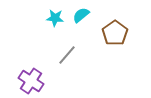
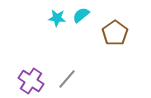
cyan star: moved 2 px right
gray line: moved 24 px down
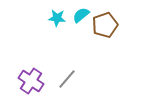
brown pentagon: moved 10 px left, 8 px up; rotated 15 degrees clockwise
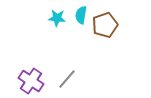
cyan semicircle: rotated 42 degrees counterclockwise
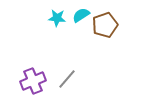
cyan semicircle: rotated 48 degrees clockwise
purple cross: moved 2 px right; rotated 35 degrees clockwise
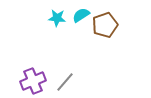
gray line: moved 2 px left, 3 px down
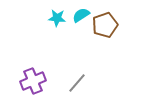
gray line: moved 12 px right, 1 px down
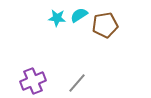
cyan semicircle: moved 2 px left
brown pentagon: rotated 10 degrees clockwise
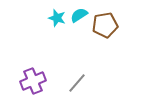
cyan star: rotated 12 degrees clockwise
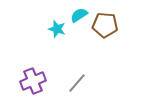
cyan star: moved 11 px down
brown pentagon: rotated 15 degrees clockwise
